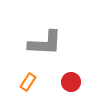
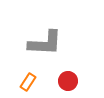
red circle: moved 3 px left, 1 px up
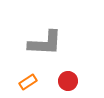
orange rectangle: rotated 24 degrees clockwise
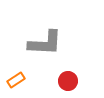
orange rectangle: moved 12 px left, 2 px up
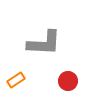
gray L-shape: moved 1 px left
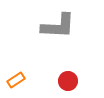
gray L-shape: moved 14 px right, 17 px up
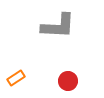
orange rectangle: moved 2 px up
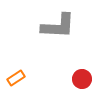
red circle: moved 14 px right, 2 px up
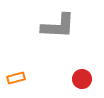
orange rectangle: rotated 18 degrees clockwise
